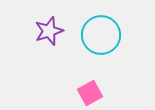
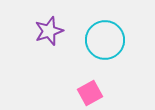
cyan circle: moved 4 px right, 5 px down
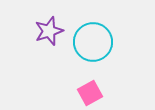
cyan circle: moved 12 px left, 2 px down
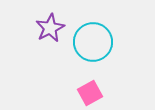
purple star: moved 1 px right, 3 px up; rotated 8 degrees counterclockwise
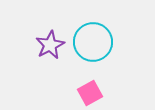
purple star: moved 17 px down
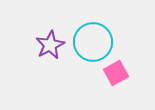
pink square: moved 26 px right, 20 px up
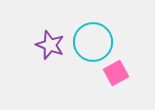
purple star: rotated 24 degrees counterclockwise
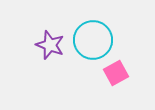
cyan circle: moved 2 px up
